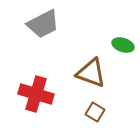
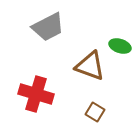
gray trapezoid: moved 5 px right, 3 px down
green ellipse: moved 3 px left, 1 px down
brown triangle: moved 1 px left, 7 px up
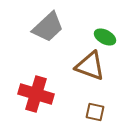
gray trapezoid: rotated 16 degrees counterclockwise
green ellipse: moved 15 px left, 9 px up; rotated 10 degrees clockwise
brown square: rotated 18 degrees counterclockwise
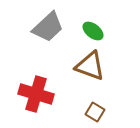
green ellipse: moved 12 px left, 6 px up; rotated 10 degrees clockwise
brown square: rotated 18 degrees clockwise
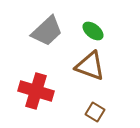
gray trapezoid: moved 1 px left, 4 px down
red cross: moved 3 px up
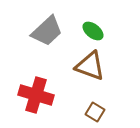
red cross: moved 4 px down
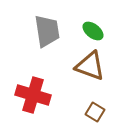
gray trapezoid: rotated 56 degrees counterclockwise
red cross: moved 3 px left
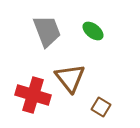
gray trapezoid: rotated 12 degrees counterclockwise
brown triangle: moved 20 px left, 12 px down; rotated 32 degrees clockwise
brown square: moved 6 px right, 5 px up
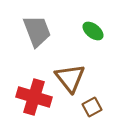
gray trapezoid: moved 10 px left
red cross: moved 1 px right, 2 px down
brown square: moved 9 px left; rotated 30 degrees clockwise
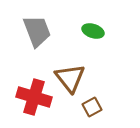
green ellipse: rotated 20 degrees counterclockwise
